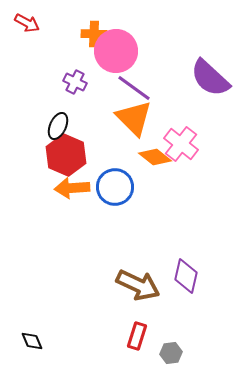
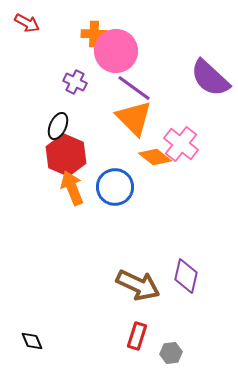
orange arrow: rotated 72 degrees clockwise
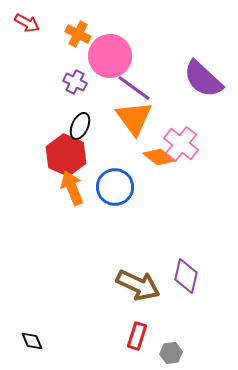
orange cross: moved 16 px left; rotated 25 degrees clockwise
pink circle: moved 6 px left, 5 px down
purple semicircle: moved 7 px left, 1 px down
orange triangle: rotated 9 degrees clockwise
black ellipse: moved 22 px right
orange diamond: moved 4 px right
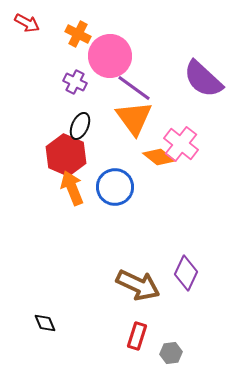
purple diamond: moved 3 px up; rotated 12 degrees clockwise
black diamond: moved 13 px right, 18 px up
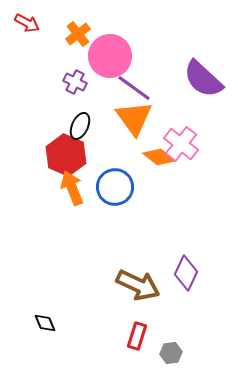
orange cross: rotated 25 degrees clockwise
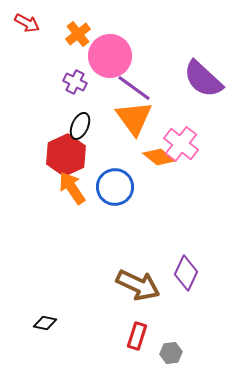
red hexagon: rotated 12 degrees clockwise
orange arrow: rotated 12 degrees counterclockwise
black diamond: rotated 55 degrees counterclockwise
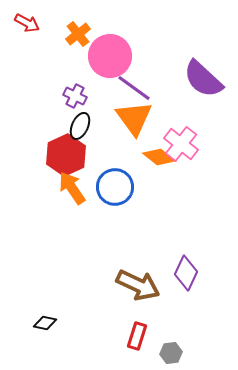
purple cross: moved 14 px down
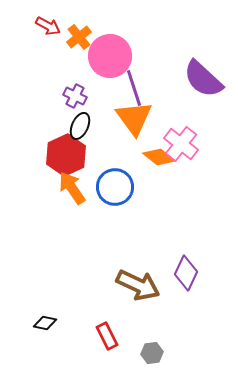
red arrow: moved 21 px right, 3 px down
orange cross: moved 1 px right, 3 px down
purple line: rotated 36 degrees clockwise
red rectangle: moved 30 px left; rotated 44 degrees counterclockwise
gray hexagon: moved 19 px left
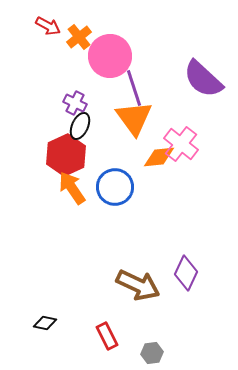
purple cross: moved 7 px down
orange diamond: rotated 44 degrees counterclockwise
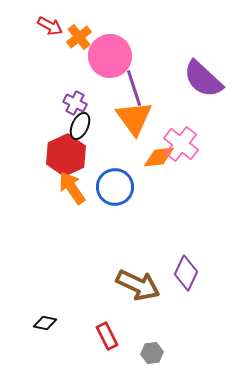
red arrow: moved 2 px right
